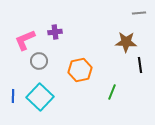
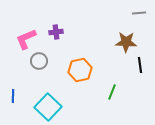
purple cross: moved 1 px right
pink L-shape: moved 1 px right, 1 px up
cyan square: moved 8 px right, 10 px down
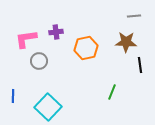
gray line: moved 5 px left, 3 px down
pink L-shape: rotated 15 degrees clockwise
orange hexagon: moved 6 px right, 22 px up
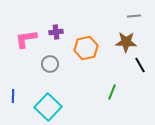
gray circle: moved 11 px right, 3 px down
black line: rotated 21 degrees counterclockwise
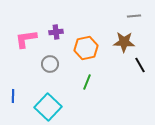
brown star: moved 2 px left
green line: moved 25 px left, 10 px up
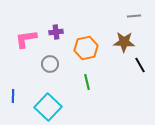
green line: rotated 35 degrees counterclockwise
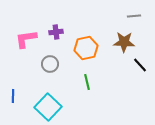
black line: rotated 14 degrees counterclockwise
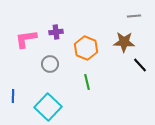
orange hexagon: rotated 25 degrees counterclockwise
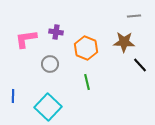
purple cross: rotated 16 degrees clockwise
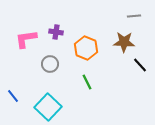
green line: rotated 14 degrees counterclockwise
blue line: rotated 40 degrees counterclockwise
